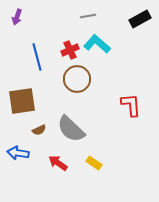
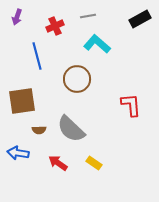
red cross: moved 15 px left, 24 px up
blue line: moved 1 px up
brown semicircle: rotated 24 degrees clockwise
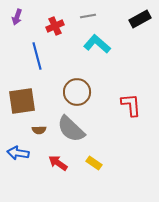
brown circle: moved 13 px down
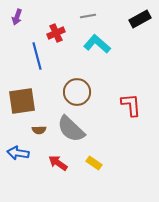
red cross: moved 1 px right, 7 px down
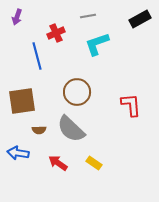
cyan L-shape: rotated 60 degrees counterclockwise
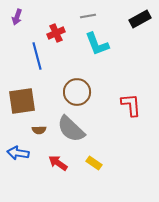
cyan L-shape: rotated 92 degrees counterclockwise
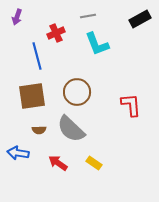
brown square: moved 10 px right, 5 px up
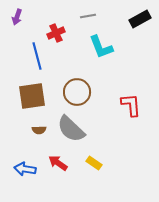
cyan L-shape: moved 4 px right, 3 px down
blue arrow: moved 7 px right, 16 px down
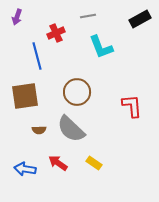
brown square: moved 7 px left
red L-shape: moved 1 px right, 1 px down
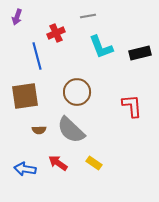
black rectangle: moved 34 px down; rotated 15 degrees clockwise
gray semicircle: moved 1 px down
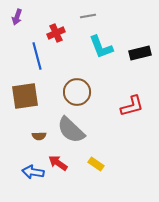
red L-shape: rotated 80 degrees clockwise
brown semicircle: moved 6 px down
yellow rectangle: moved 2 px right, 1 px down
blue arrow: moved 8 px right, 3 px down
